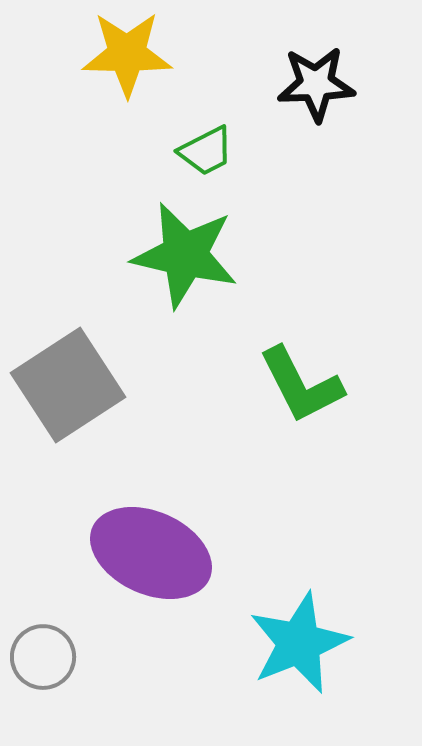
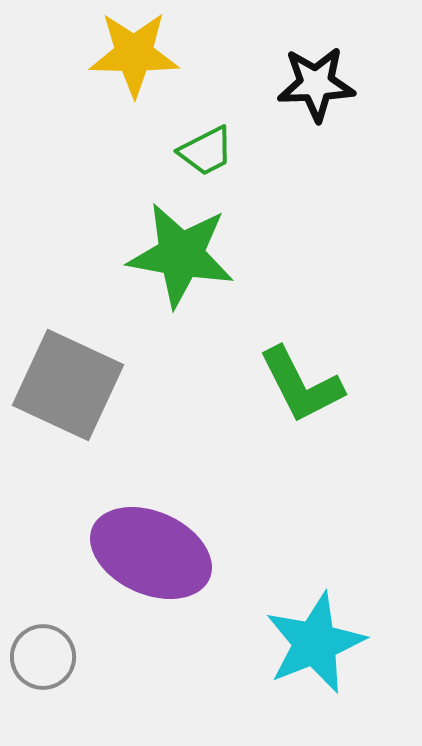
yellow star: moved 7 px right
green star: moved 4 px left; rotated 3 degrees counterclockwise
gray square: rotated 32 degrees counterclockwise
cyan star: moved 16 px right
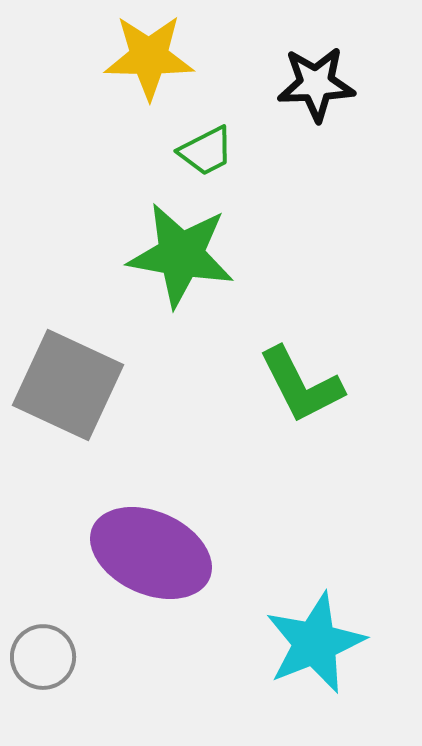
yellow star: moved 15 px right, 3 px down
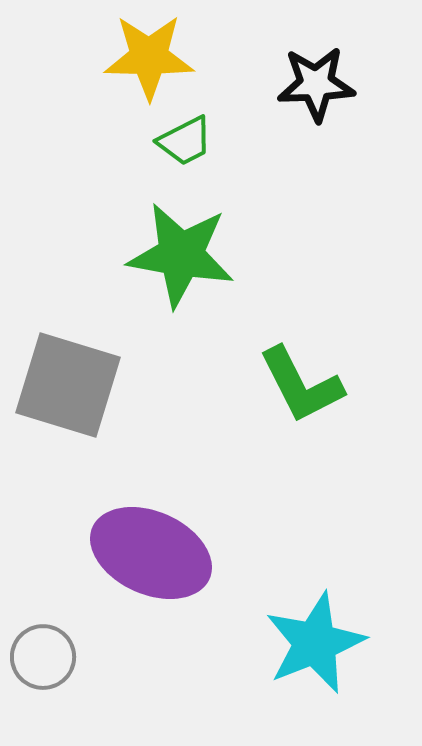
green trapezoid: moved 21 px left, 10 px up
gray square: rotated 8 degrees counterclockwise
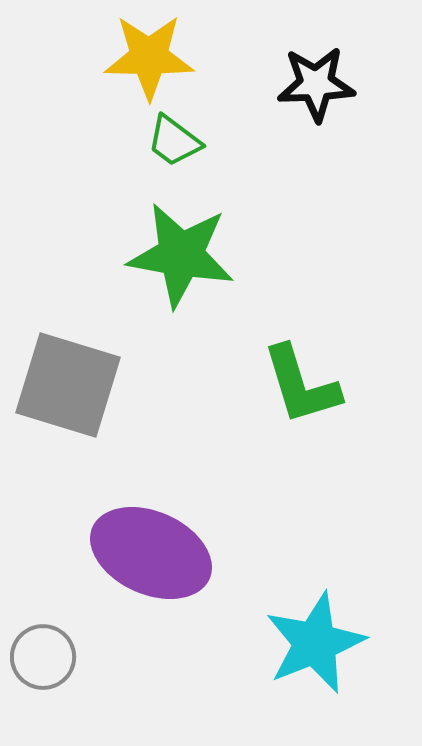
green trapezoid: moved 11 px left; rotated 64 degrees clockwise
green L-shape: rotated 10 degrees clockwise
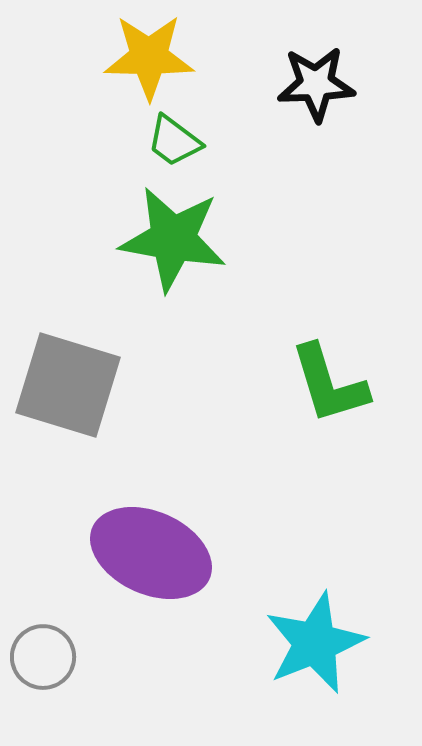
green star: moved 8 px left, 16 px up
green L-shape: moved 28 px right, 1 px up
